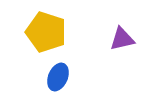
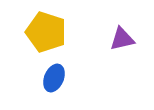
blue ellipse: moved 4 px left, 1 px down
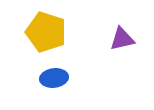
blue ellipse: rotated 60 degrees clockwise
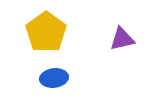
yellow pentagon: rotated 18 degrees clockwise
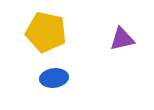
yellow pentagon: rotated 24 degrees counterclockwise
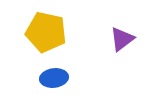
purple triangle: rotated 24 degrees counterclockwise
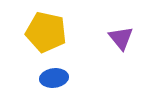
purple triangle: moved 1 px left, 1 px up; rotated 32 degrees counterclockwise
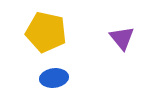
purple triangle: moved 1 px right
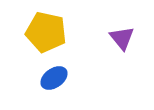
blue ellipse: rotated 28 degrees counterclockwise
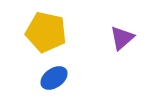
purple triangle: rotated 28 degrees clockwise
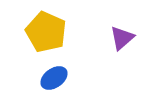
yellow pentagon: rotated 12 degrees clockwise
